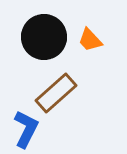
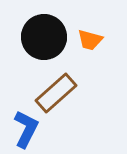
orange trapezoid: rotated 32 degrees counterclockwise
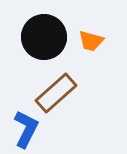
orange trapezoid: moved 1 px right, 1 px down
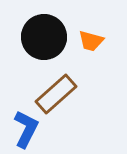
brown rectangle: moved 1 px down
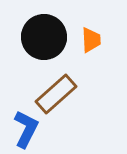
orange trapezoid: moved 1 px up; rotated 108 degrees counterclockwise
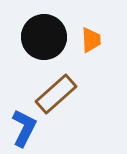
blue L-shape: moved 2 px left, 1 px up
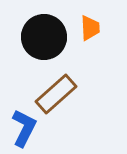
orange trapezoid: moved 1 px left, 12 px up
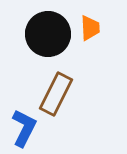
black circle: moved 4 px right, 3 px up
brown rectangle: rotated 21 degrees counterclockwise
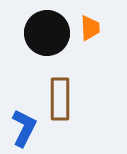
black circle: moved 1 px left, 1 px up
brown rectangle: moved 4 px right, 5 px down; rotated 27 degrees counterclockwise
